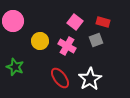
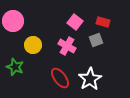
yellow circle: moved 7 px left, 4 px down
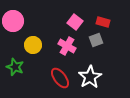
white star: moved 2 px up
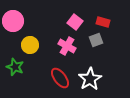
yellow circle: moved 3 px left
white star: moved 2 px down
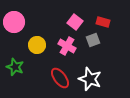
pink circle: moved 1 px right, 1 px down
gray square: moved 3 px left
yellow circle: moved 7 px right
white star: rotated 20 degrees counterclockwise
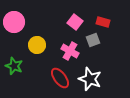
pink cross: moved 3 px right, 5 px down
green star: moved 1 px left, 1 px up
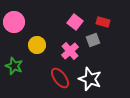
pink cross: rotated 18 degrees clockwise
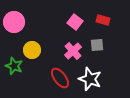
red rectangle: moved 2 px up
gray square: moved 4 px right, 5 px down; rotated 16 degrees clockwise
yellow circle: moved 5 px left, 5 px down
pink cross: moved 3 px right
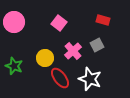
pink square: moved 16 px left, 1 px down
gray square: rotated 24 degrees counterclockwise
yellow circle: moved 13 px right, 8 px down
